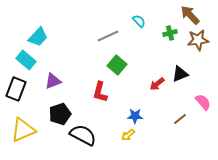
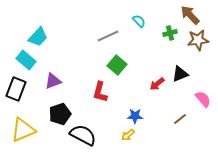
pink semicircle: moved 3 px up
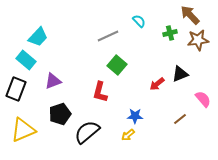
black semicircle: moved 4 px right, 3 px up; rotated 68 degrees counterclockwise
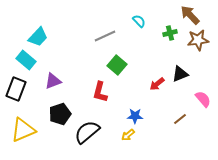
gray line: moved 3 px left
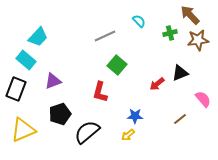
black triangle: moved 1 px up
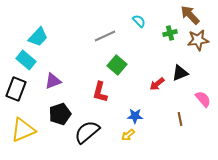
brown line: rotated 64 degrees counterclockwise
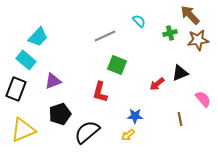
green square: rotated 18 degrees counterclockwise
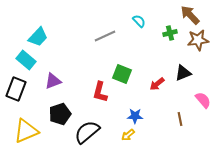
green square: moved 5 px right, 9 px down
black triangle: moved 3 px right
pink semicircle: moved 1 px down
yellow triangle: moved 3 px right, 1 px down
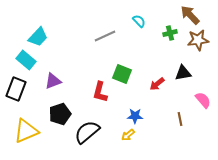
black triangle: rotated 12 degrees clockwise
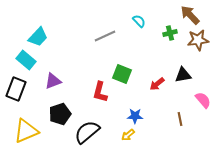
black triangle: moved 2 px down
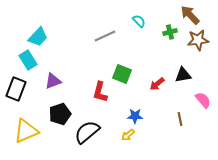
green cross: moved 1 px up
cyan rectangle: moved 2 px right; rotated 18 degrees clockwise
